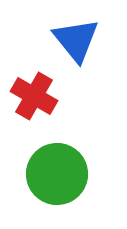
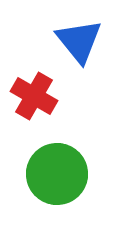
blue triangle: moved 3 px right, 1 px down
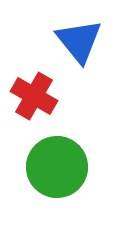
green circle: moved 7 px up
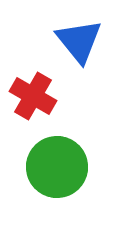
red cross: moved 1 px left
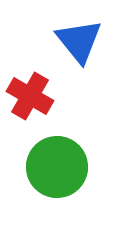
red cross: moved 3 px left
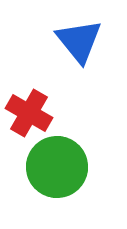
red cross: moved 1 px left, 17 px down
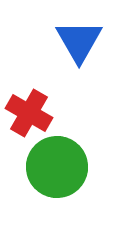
blue triangle: rotated 9 degrees clockwise
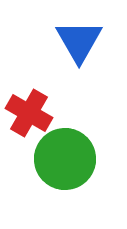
green circle: moved 8 px right, 8 px up
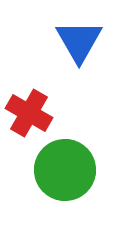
green circle: moved 11 px down
